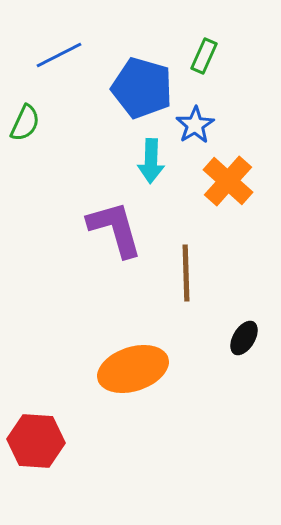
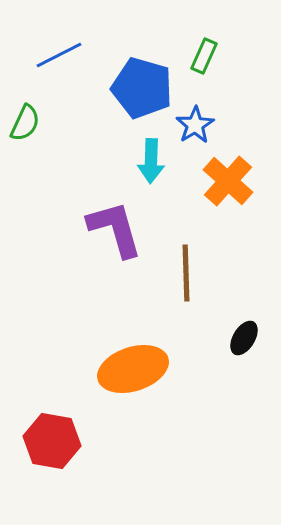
red hexagon: moved 16 px right; rotated 6 degrees clockwise
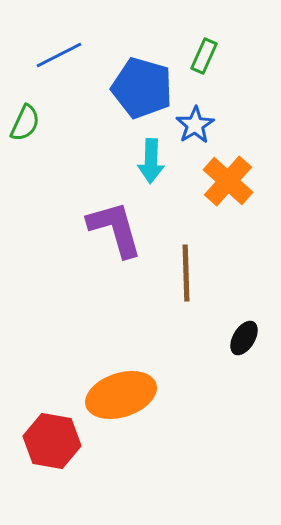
orange ellipse: moved 12 px left, 26 px down
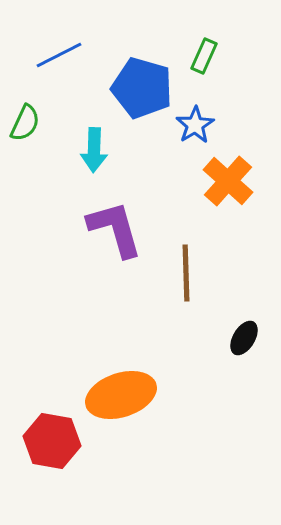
cyan arrow: moved 57 px left, 11 px up
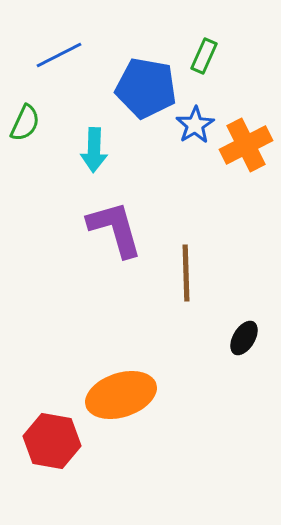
blue pentagon: moved 4 px right; rotated 6 degrees counterclockwise
orange cross: moved 18 px right, 36 px up; rotated 21 degrees clockwise
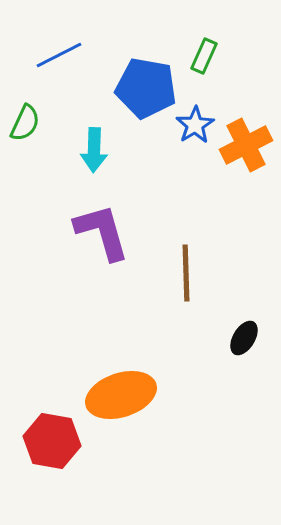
purple L-shape: moved 13 px left, 3 px down
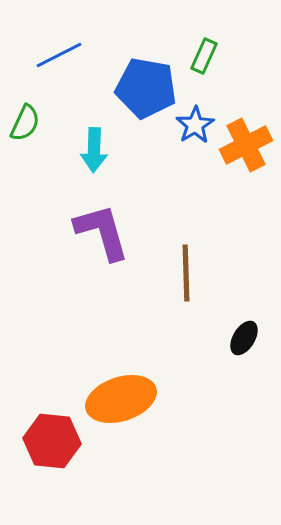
orange ellipse: moved 4 px down
red hexagon: rotated 4 degrees counterclockwise
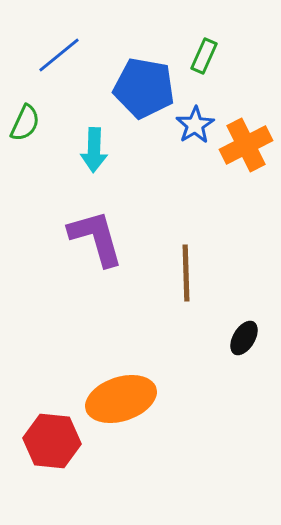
blue line: rotated 12 degrees counterclockwise
blue pentagon: moved 2 px left
purple L-shape: moved 6 px left, 6 px down
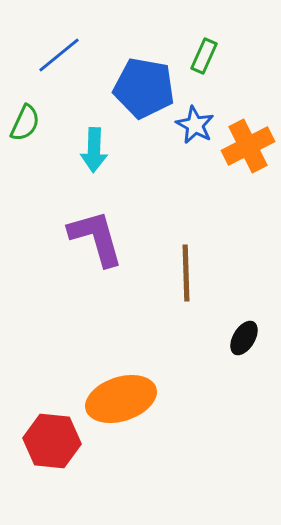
blue star: rotated 12 degrees counterclockwise
orange cross: moved 2 px right, 1 px down
